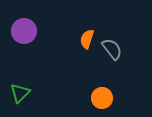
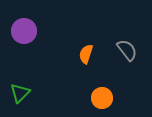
orange semicircle: moved 1 px left, 15 px down
gray semicircle: moved 15 px right, 1 px down
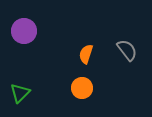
orange circle: moved 20 px left, 10 px up
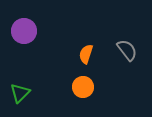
orange circle: moved 1 px right, 1 px up
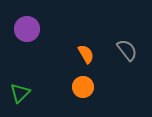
purple circle: moved 3 px right, 2 px up
orange semicircle: rotated 132 degrees clockwise
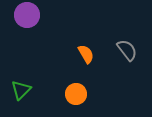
purple circle: moved 14 px up
orange circle: moved 7 px left, 7 px down
green triangle: moved 1 px right, 3 px up
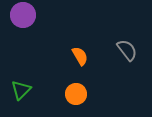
purple circle: moved 4 px left
orange semicircle: moved 6 px left, 2 px down
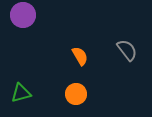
green triangle: moved 3 px down; rotated 30 degrees clockwise
